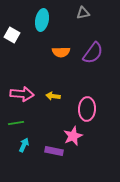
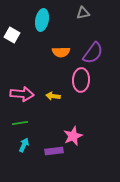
pink ellipse: moved 6 px left, 29 px up
green line: moved 4 px right
purple rectangle: rotated 18 degrees counterclockwise
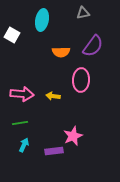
purple semicircle: moved 7 px up
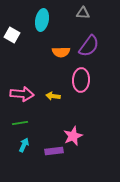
gray triangle: rotated 16 degrees clockwise
purple semicircle: moved 4 px left
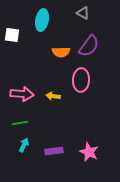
gray triangle: rotated 24 degrees clockwise
white square: rotated 21 degrees counterclockwise
pink star: moved 16 px right, 16 px down; rotated 24 degrees counterclockwise
